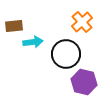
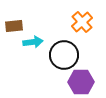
black circle: moved 2 px left, 1 px down
purple hexagon: moved 3 px left; rotated 15 degrees counterclockwise
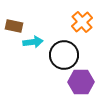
brown rectangle: rotated 18 degrees clockwise
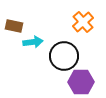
orange cross: moved 1 px right
black circle: moved 1 px down
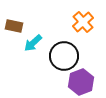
cyan arrow: moved 1 px down; rotated 144 degrees clockwise
purple hexagon: rotated 20 degrees counterclockwise
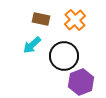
orange cross: moved 8 px left, 2 px up
brown rectangle: moved 27 px right, 7 px up
cyan arrow: moved 1 px left, 2 px down
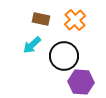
purple hexagon: rotated 25 degrees clockwise
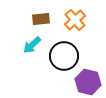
brown rectangle: rotated 18 degrees counterclockwise
purple hexagon: moved 7 px right; rotated 10 degrees clockwise
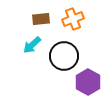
orange cross: moved 2 px left, 1 px up; rotated 20 degrees clockwise
purple hexagon: rotated 15 degrees clockwise
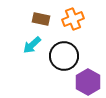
brown rectangle: rotated 18 degrees clockwise
